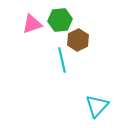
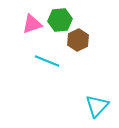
cyan line: moved 15 px left, 1 px down; rotated 55 degrees counterclockwise
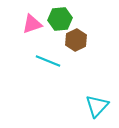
green hexagon: moved 1 px up
brown hexagon: moved 2 px left
cyan line: moved 1 px right
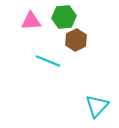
green hexagon: moved 4 px right, 2 px up
pink triangle: moved 1 px left, 3 px up; rotated 15 degrees clockwise
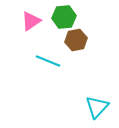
pink triangle: rotated 30 degrees counterclockwise
brown hexagon: rotated 15 degrees clockwise
cyan triangle: moved 1 px down
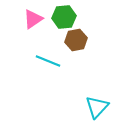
pink triangle: moved 2 px right, 2 px up
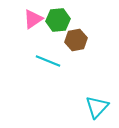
green hexagon: moved 6 px left, 3 px down
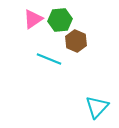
green hexagon: moved 2 px right
brown hexagon: moved 1 px down; rotated 25 degrees counterclockwise
cyan line: moved 1 px right, 2 px up
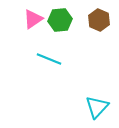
brown hexagon: moved 23 px right, 21 px up
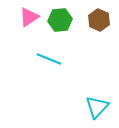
pink triangle: moved 4 px left, 2 px up
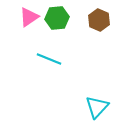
green hexagon: moved 3 px left, 2 px up
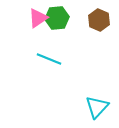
pink triangle: moved 9 px right, 1 px down
